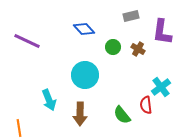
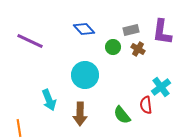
gray rectangle: moved 14 px down
purple line: moved 3 px right
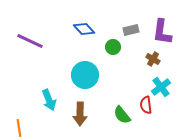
brown cross: moved 15 px right, 10 px down
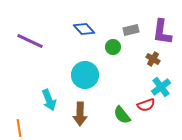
red semicircle: rotated 102 degrees counterclockwise
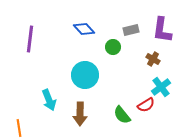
purple L-shape: moved 2 px up
purple line: moved 2 px up; rotated 72 degrees clockwise
red semicircle: rotated 12 degrees counterclockwise
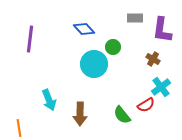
gray rectangle: moved 4 px right, 12 px up; rotated 14 degrees clockwise
cyan circle: moved 9 px right, 11 px up
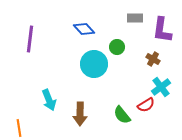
green circle: moved 4 px right
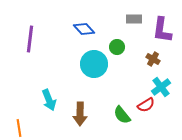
gray rectangle: moved 1 px left, 1 px down
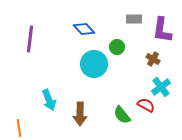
red semicircle: rotated 120 degrees counterclockwise
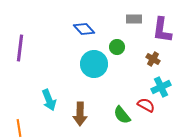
purple line: moved 10 px left, 9 px down
cyan cross: rotated 12 degrees clockwise
